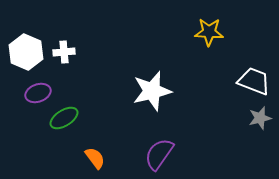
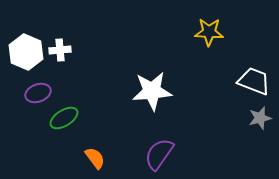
white cross: moved 4 px left, 2 px up
white star: rotated 9 degrees clockwise
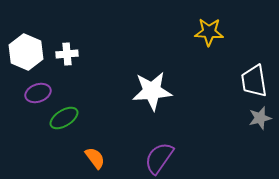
white cross: moved 7 px right, 4 px down
white trapezoid: rotated 120 degrees counterclockwise
purple semicircle: moved 4 px down
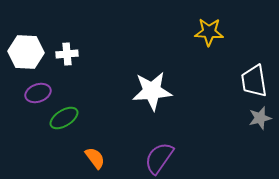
white hexagon: rotated 20 degrees counterclockwise
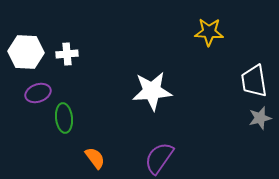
green ellipse: rotated 64 degrees counterclockwise
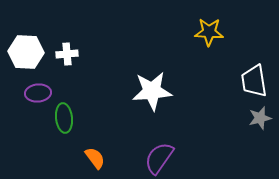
purple ellipse: rotated 15 degrees clockwise
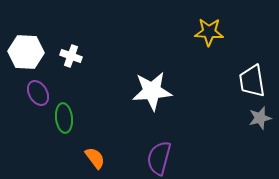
white cross: moved 4 px right, 2 px down; rotated 25 degrees clockwise
white trapezoid: moved 2 px left
purple ellipse: rotated 65 degrees clockwise
purple semicircle: rotated 20 degrees counterclockwise
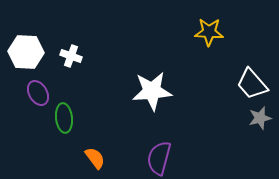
white trapezoid: moved 3 px down; rotated 32 degrees counterclockwise
